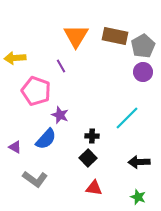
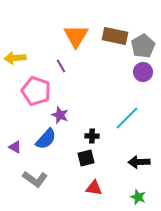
black square: moved 2 px left; rotated 30 degrees clockwise
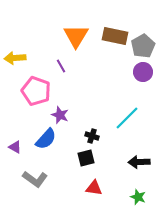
black cross: rotated 16 degrees clockwise
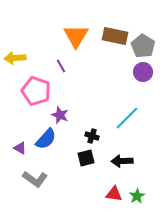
gray pentagon: rotated 10 degrees counterclockwise
purple triangle: moved 5 px right, 1 px down
black arrow: moved 17 px left, 1 px up
red triangle: moved 20 px right, 6 px down
green star: moved 1 px left, 1 px up; rotated 21 degrees clockwise
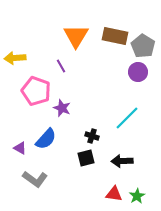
purple circle: moved 5 px left
purple star: moved 2 px right, 7 px up
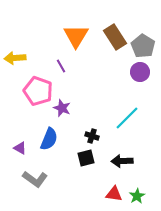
brown rectangle: moved 1 px down; rotated 45 degrees clockwise
purple circle: moved 2 px right
pink pentagon: moved 2 px right
blue semicircle: moved 3 px right; rotated 20 degrees counterclockwise
